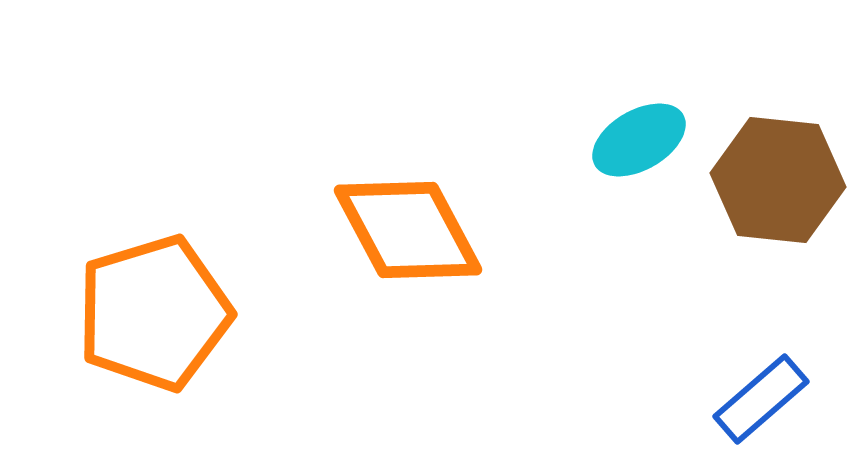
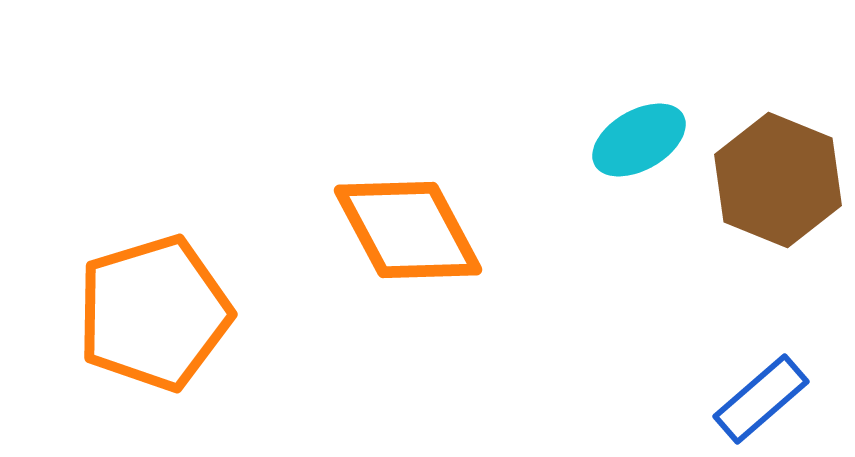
brown hexagon: rotated 16 degrees clockwise
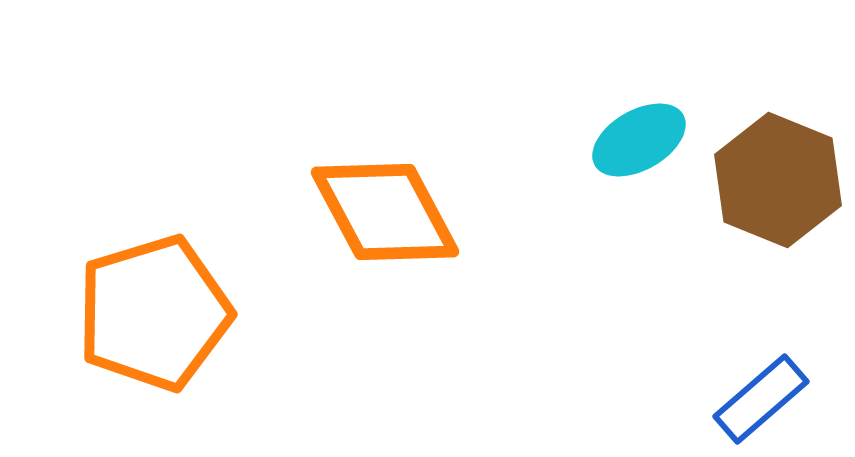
orange diamond: moved 23 px left, 18 px up
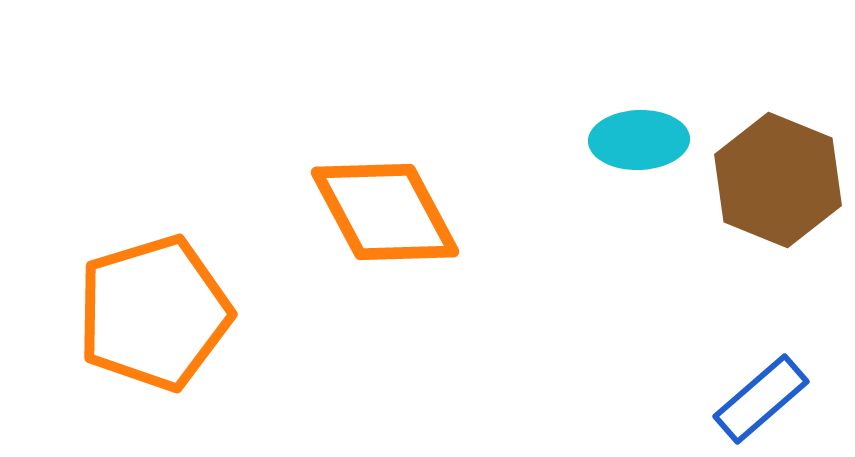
cyan ellipse: rotated 28 degrees clockwise
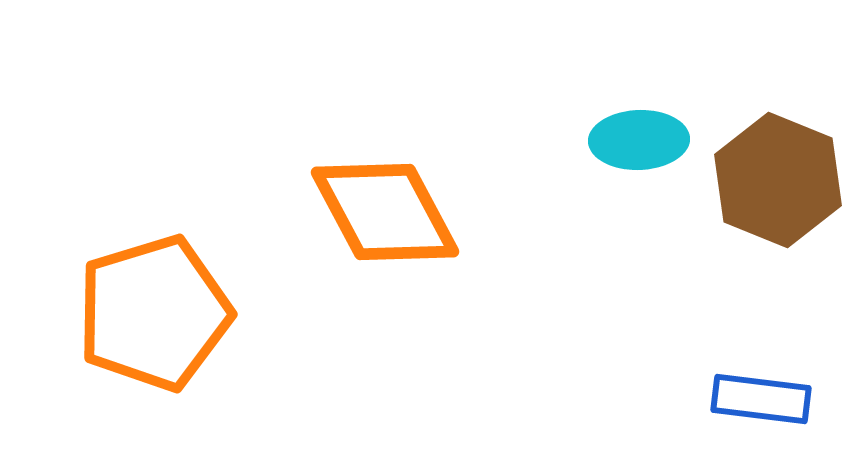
blue rectangle: rotated 48 degrees clockwise
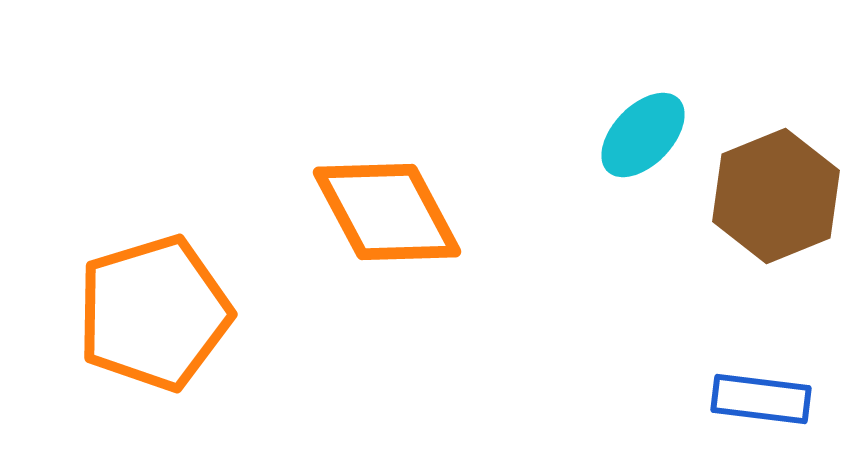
cyan ellipse: moved 4 px right, 5 px up; rotated 44 degrees counterclockwise
brown hexagon: moved 2 px left, 16 px down; rotated 16 degrees clockwise
orange diamond: moved 2 px right
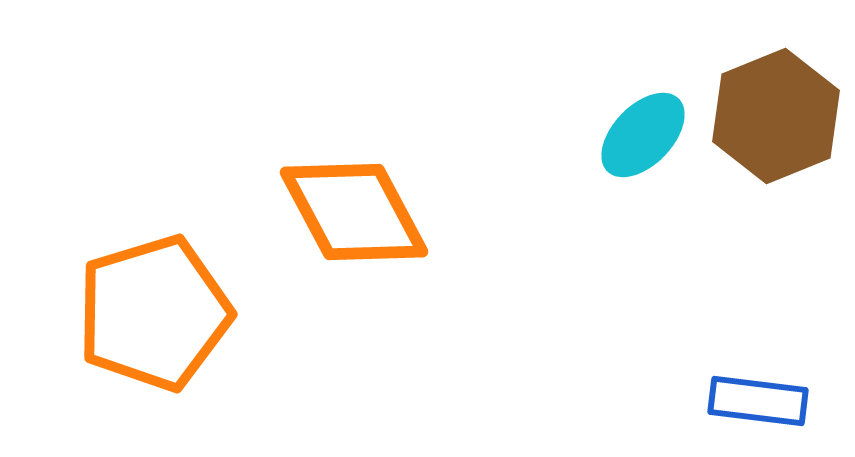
brown hexagon: moved 80 px up
orange diamond: moved 33 px left
blue rectangle: moved 3 px left, 2 px down
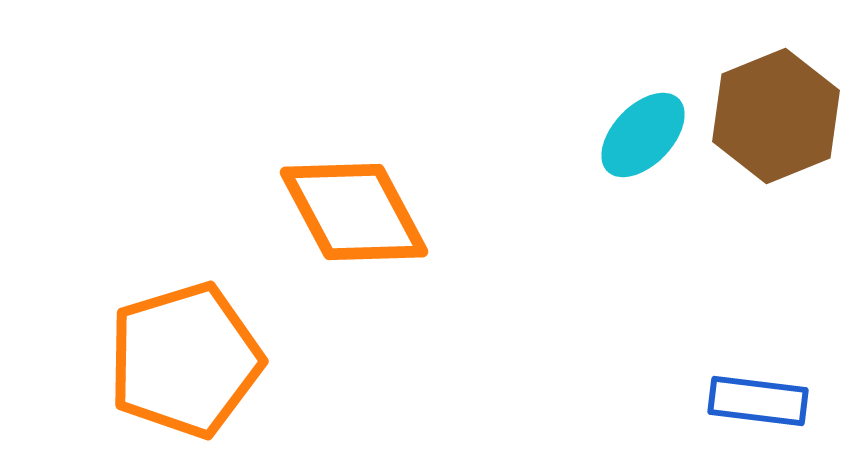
orange pentagon: moved 31 px right, 47 px down
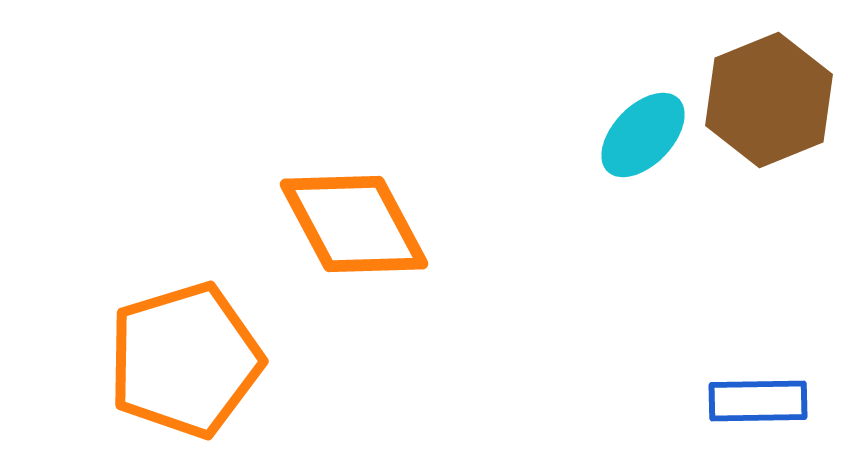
brown hexagon: moved 7 px left, 16 px up
orange diamond: moved 12 px down
blue rectangle: rotated 8 degrees counterclockwise
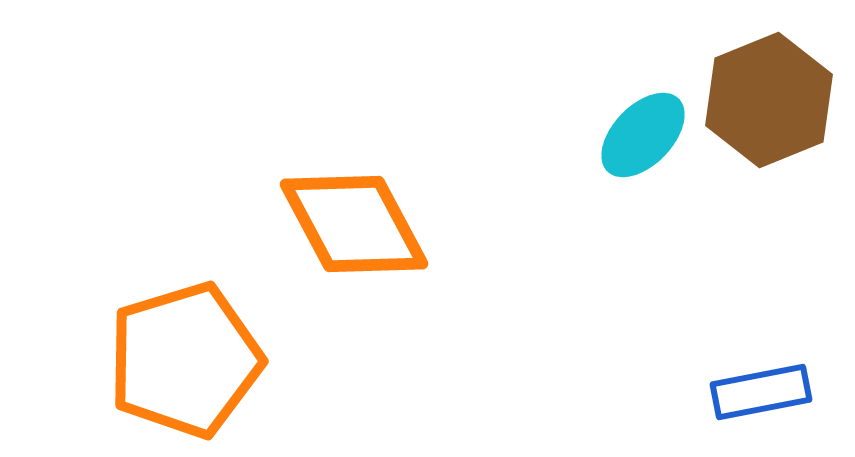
blue rectangle: moved 3 px right, 9 px up; rotated 10 degrees counterclockwise
